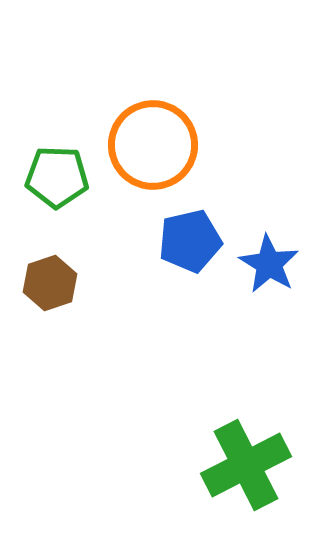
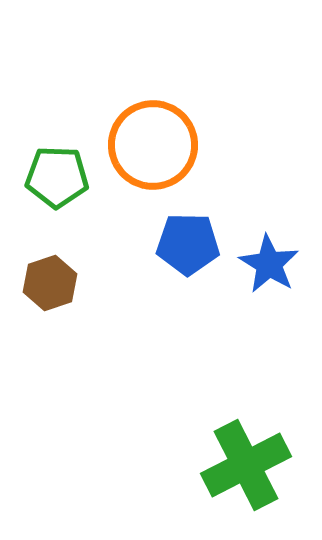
blue pentagon: moved 2 px left, 3 px down; rotated 14 degrees clockwise
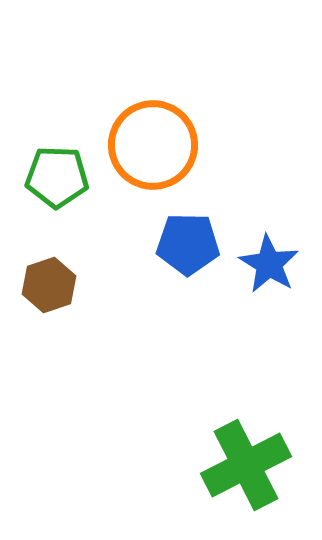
brown hexagon: moved 1 px left, 2 px down
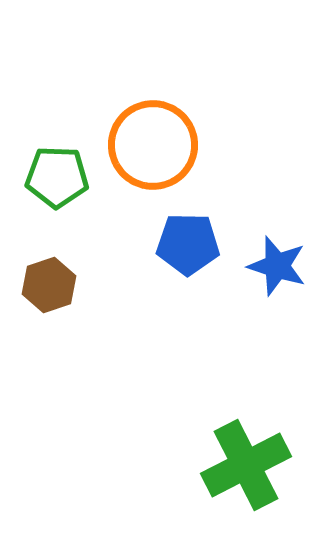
blue star: moved 8 px right, 2 px down; rotated 14 degrees counterclockwise
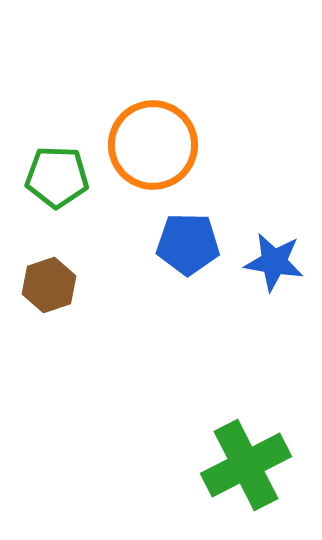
blue star: moved 3 px left, 4 px up; rotated 8 degrees counterclockwise
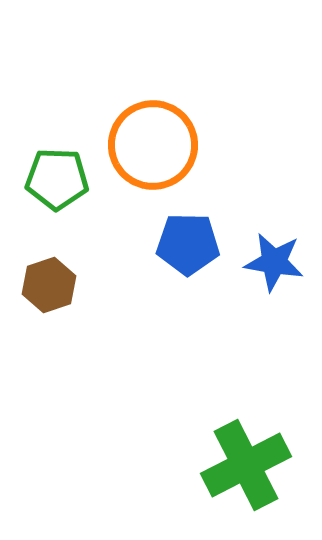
green pentagon: moved 2 px down
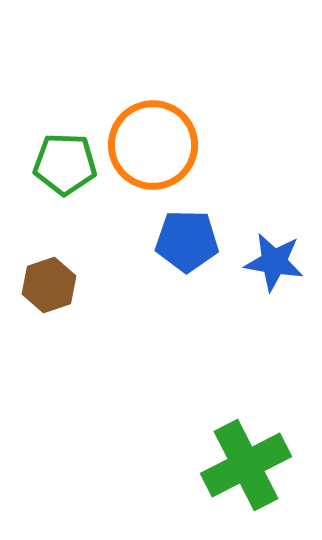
green pentagon: moved 8 px right, 15 px up
blue pentagon: moved 1 px left, 3 px up
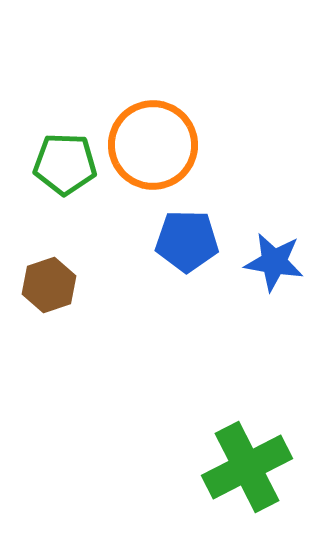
green cross: moved 1 px right, 2 px down
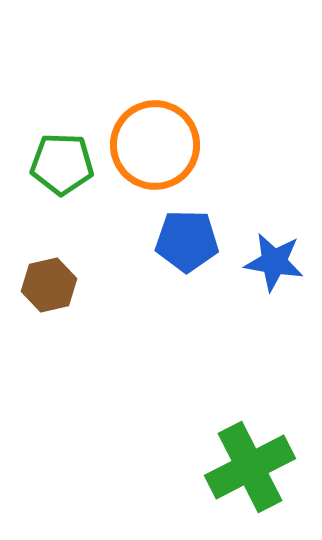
orange circle: moved 2 px right
green pentagon: moved 3 px left
brown hexagon: rotated 6 degrees clockwise
green cross: moved 3 px right
